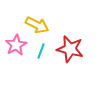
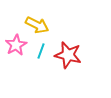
red star: moved 2 px left, 6 px down
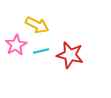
cyan line: rotated 56 degrees clockwise
red star: moved 2 px right
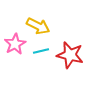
yellow arrow: moved 1 px right, 1 px down
pink star: moved 1 px left, 1 px up
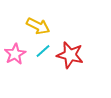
pink star: moved 10 px down
cyan line: moved 2 px right; rotated 28 degrees counterclockwise
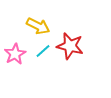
red star: moved 9 px up
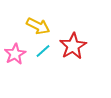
red star: moved 3 px right; rotated 28 degrees clockwise
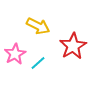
cyan line: moved 5 px left, 12 px down
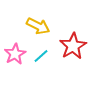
cyan line: moved 3 px right, 7 px up
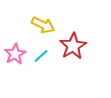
yellow arrow: moved 5 px right, 1 px up
